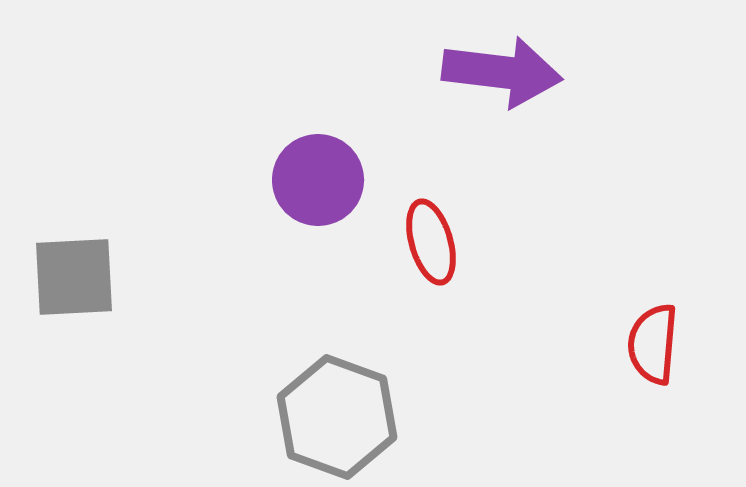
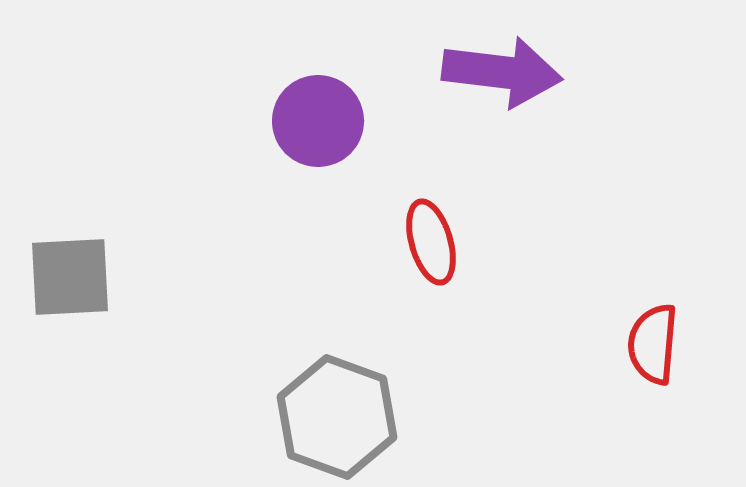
purple circle: moved 59 px up
gray square: moved 4 px left
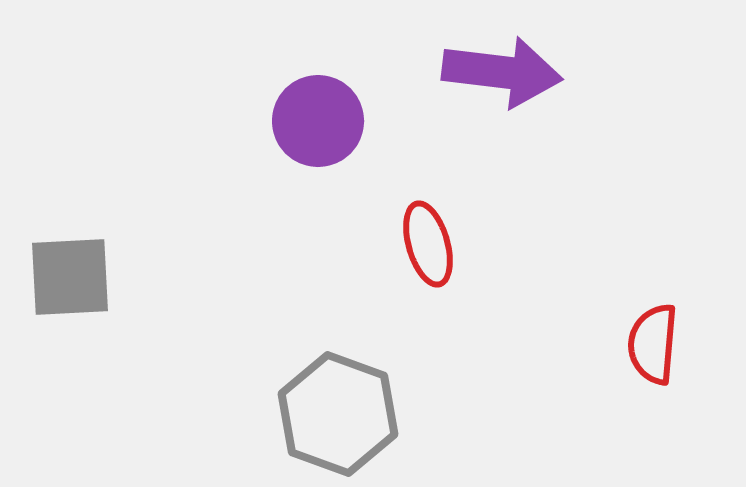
red ellipse: moved 3 px left, 2 px down
gray hexagon: moved 1 px right, 3 px up
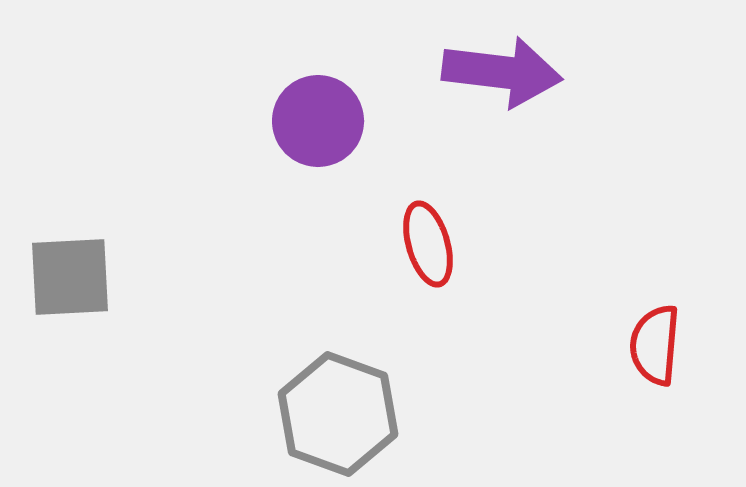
red semicircle: moved 2 px right, 1 px down
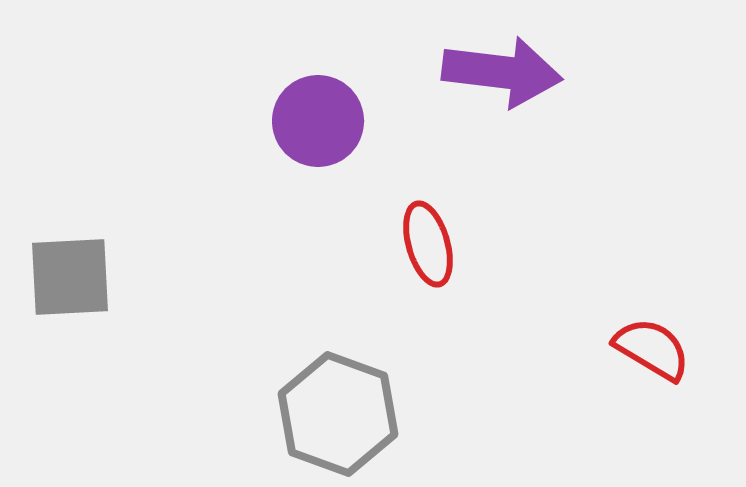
red semicircle: moved 3 px left, 4 px down; rotated 116 degrees clockwise
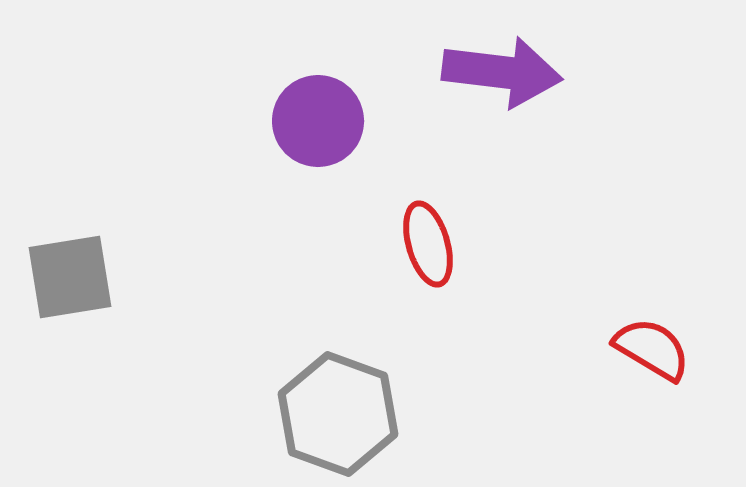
gray square: rotated 6 degrees counterclockwise
